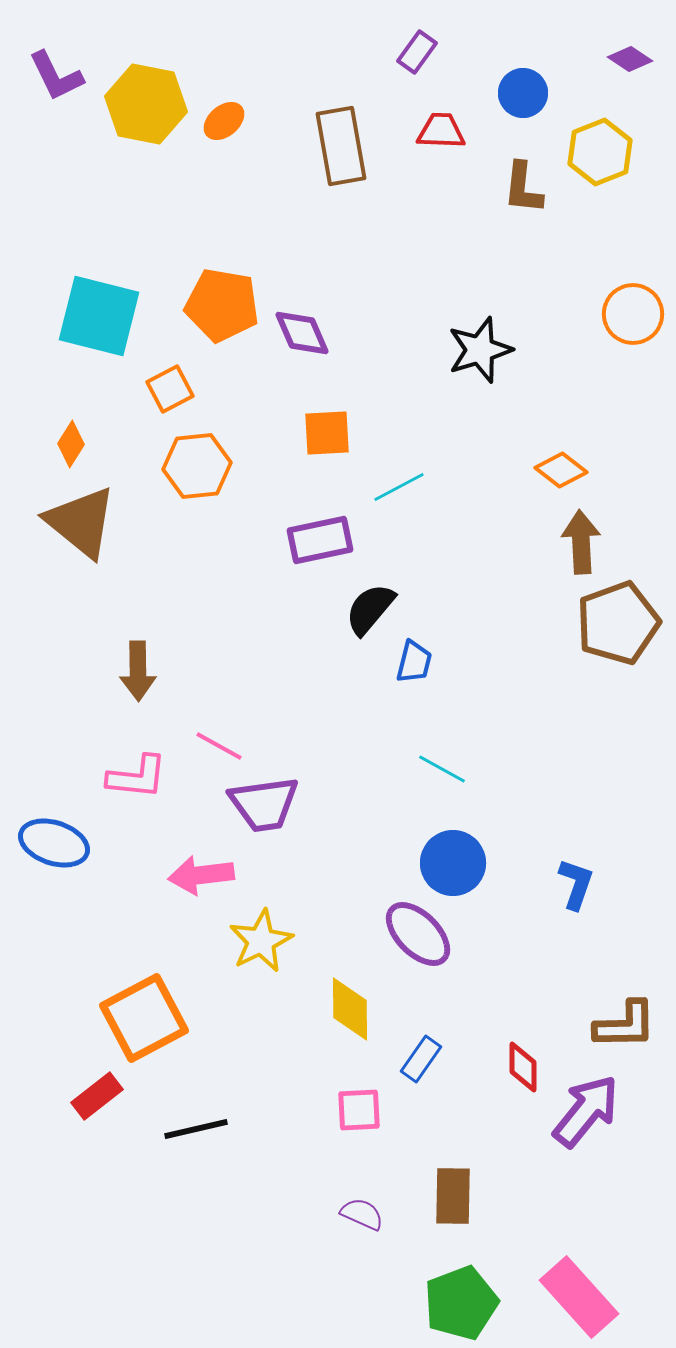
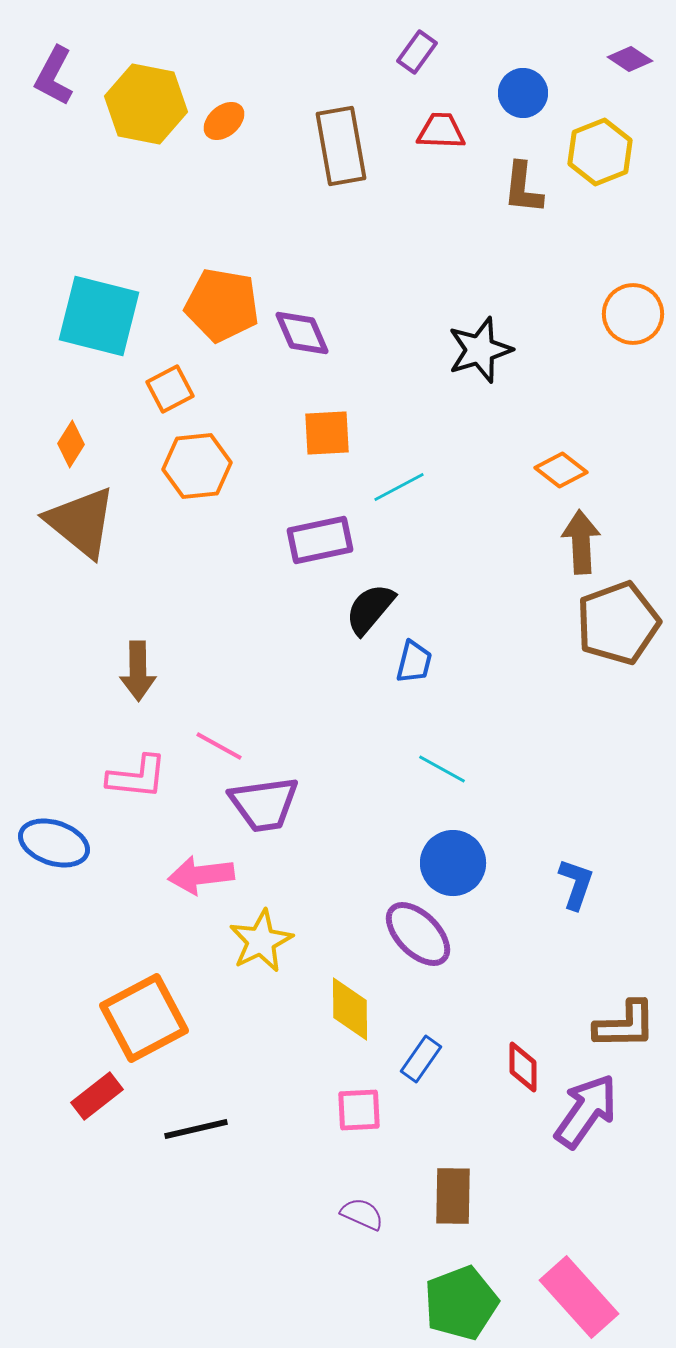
purple L-shape at (56, 76): moved 2 px left; rotated 54 degrees clockwise
purple arrow at (586, 1111): rotated 4 degrees counterclockwise
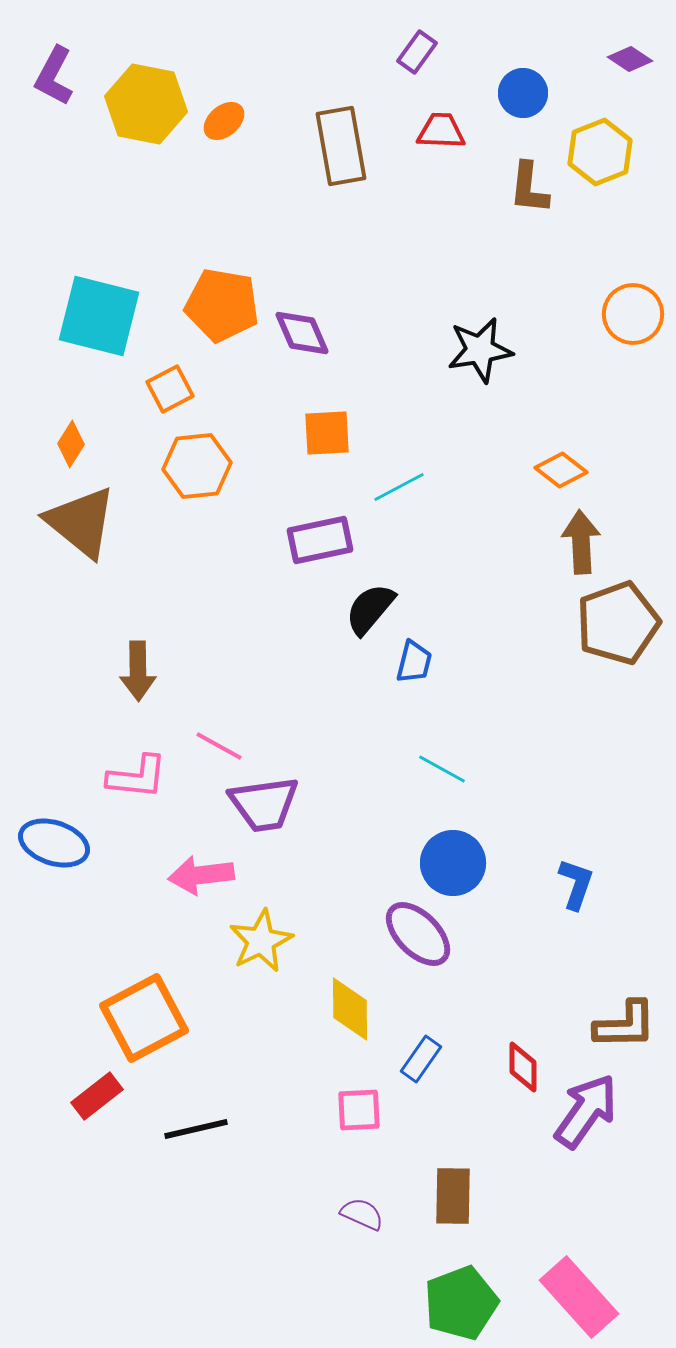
brown L-shape at (523, 188): moved 6 px right
black star at (480, 350): rotated 8 degrees clockwise
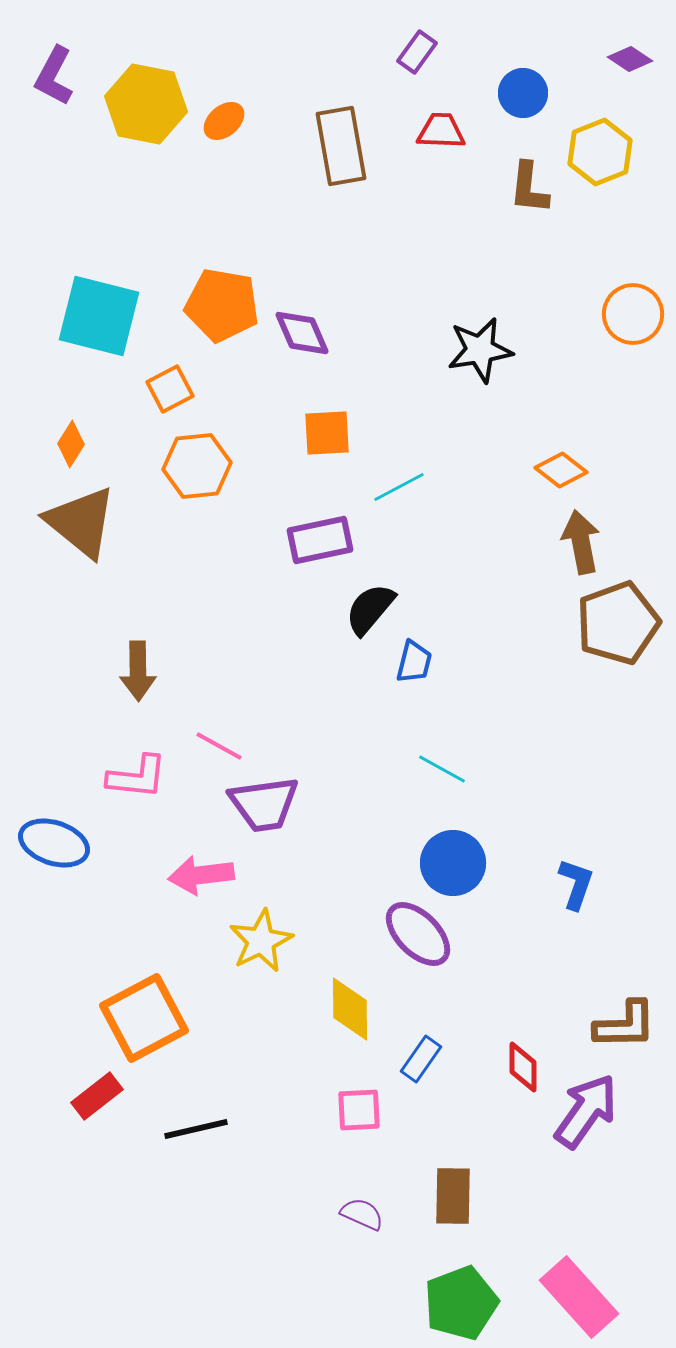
brown arrow at (581, 542): rotated 8 degrees counterclockwise
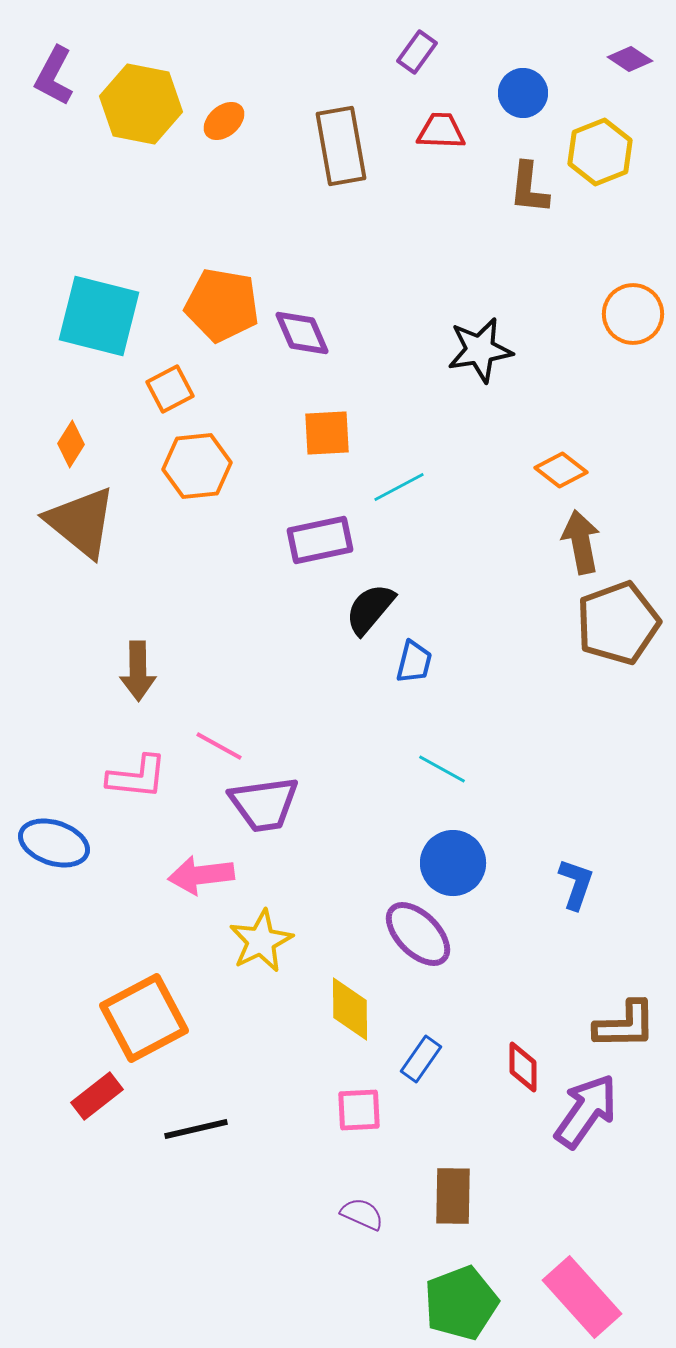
yellow hexagon at (146, 104): moved 5 px left
pink rectangle at (579, 1297): moved 3 px right
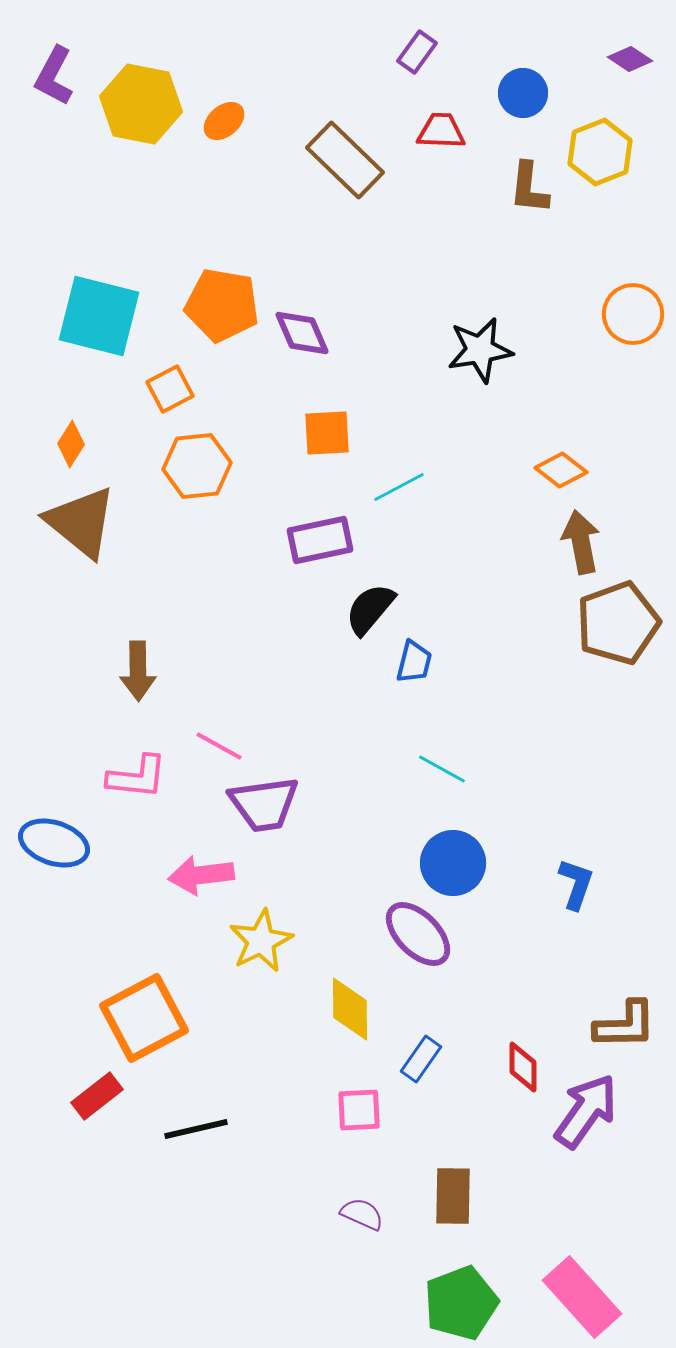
brown rectangle at (341, 146): moved 4 px right, 14 px down; rotated 36 degrees counterclockwise
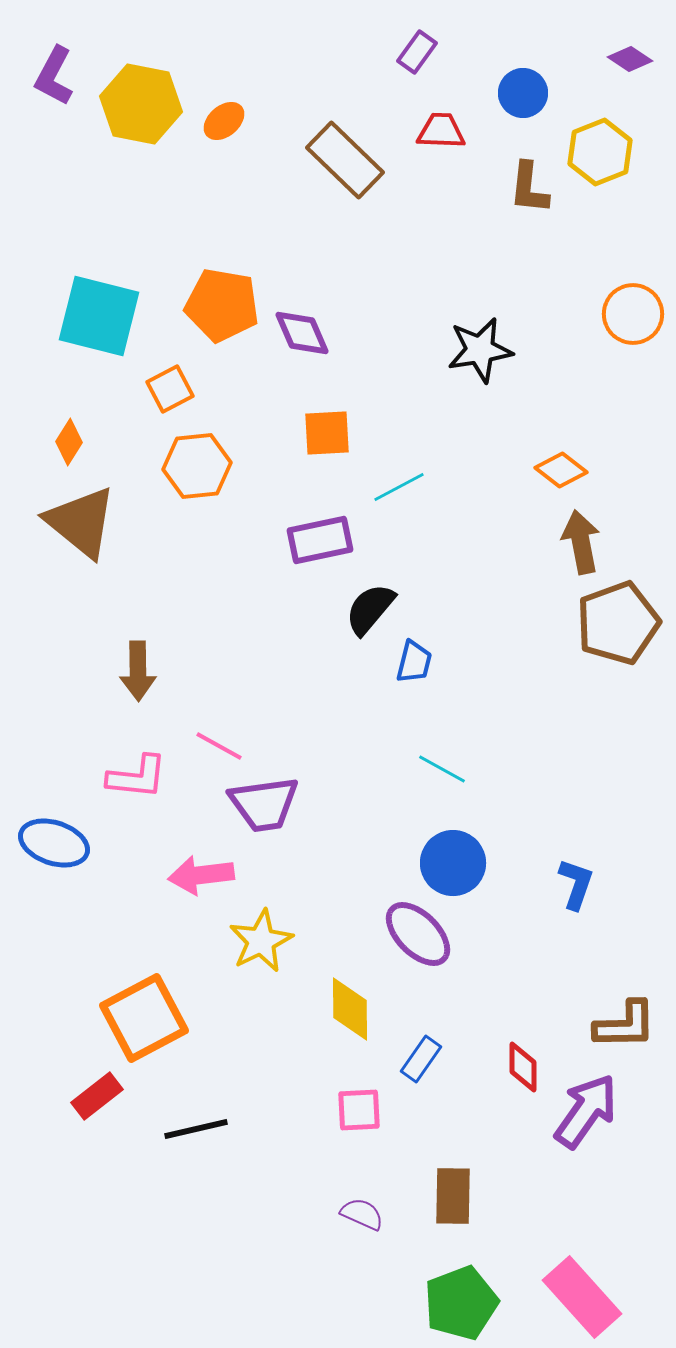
orange diamond at (71, 444): moved 2 px left, 2 px up
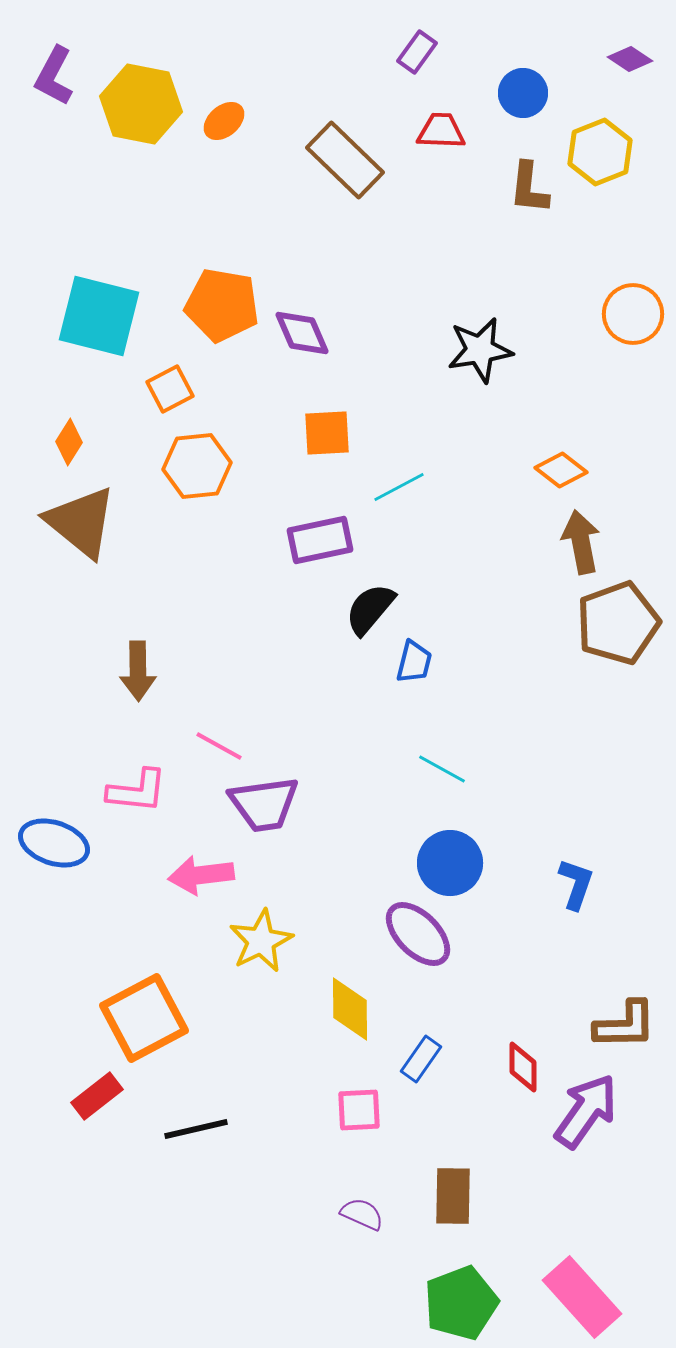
pink L-shape at (137, 777): moved 14 px down
blue circle at (453, 863): moved 3 px left
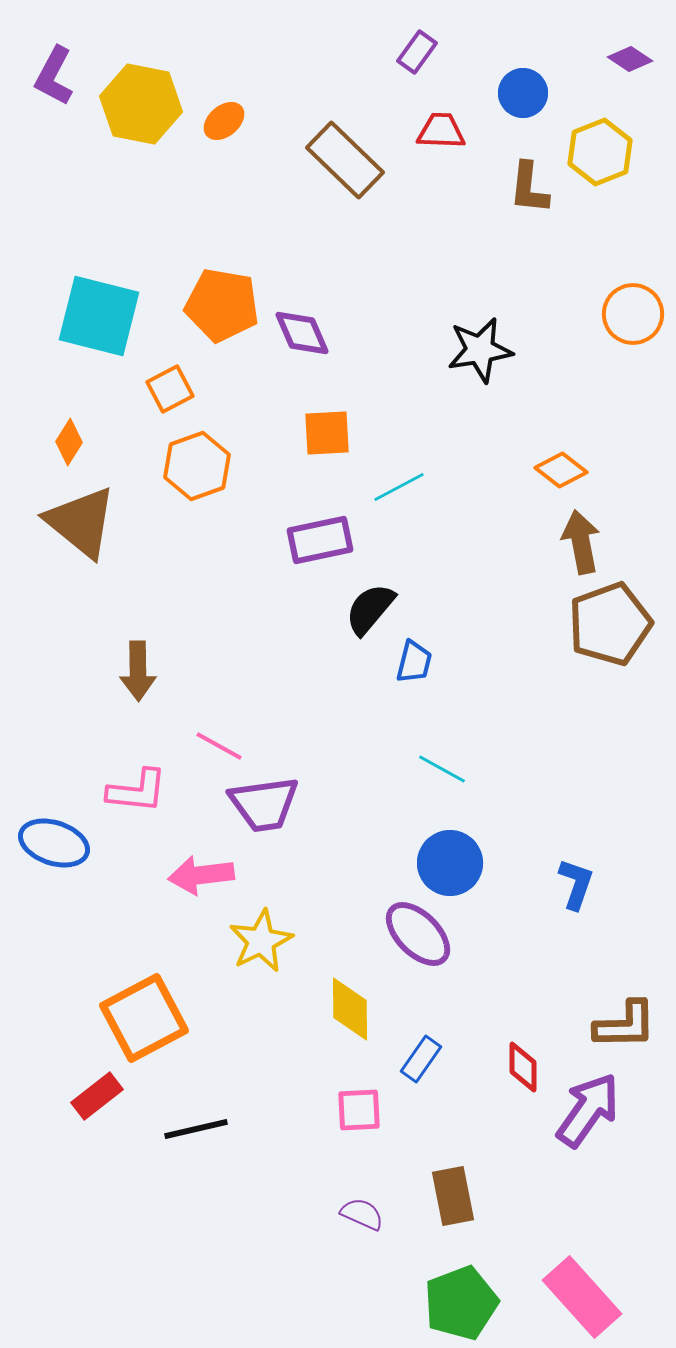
orange hexagon at (197, 466): rotated 14 degrees counterclockwise
brown pentagon at (618, 623): moved 8 px left, 1 px down
purple arrow at (586, 1111): moved 2 px right, 1 px up
brown rectangle at (453, 1196): rotated 12 degrees counterclockwise
